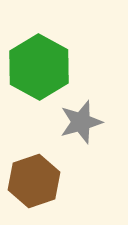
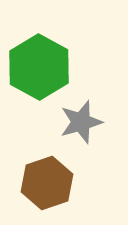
brown hexagon: moved 13 px right, 2 px down
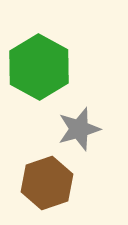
gray star: moved 2 px left, 7 px down
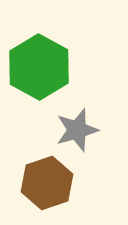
gray star: moved 2 px left, 1 px down
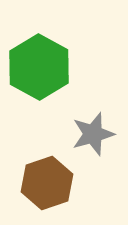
gray star: moved 16 px right, 4 px down
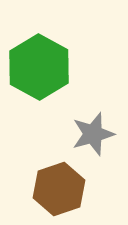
brown hexagon: moved 12 px right, 6 px down
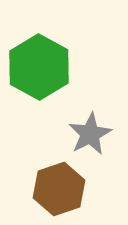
gray star: moved 3 px left; rotated 12 degrees counterclockwise
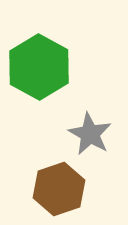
gray star: rotated 15 degrees counterclockwise
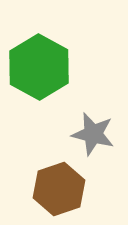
gray star: moved 3 px right; rotated 15 degrees counterclockwise
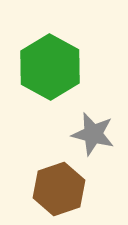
green hexagon: moved 11 px right
